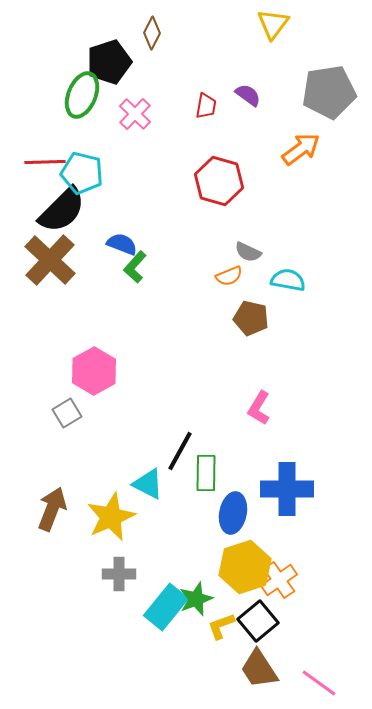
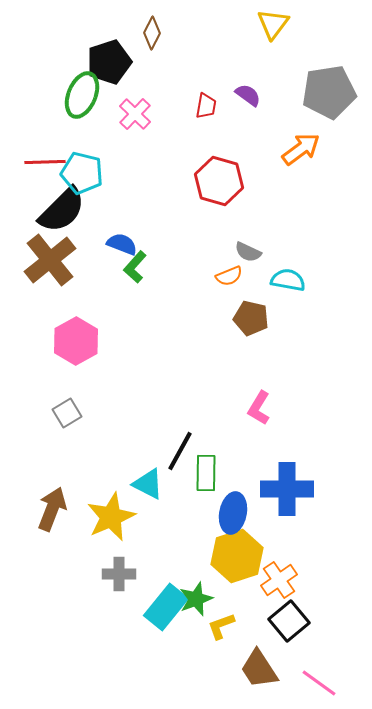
brown cross: rotated 8 degrees clockwise
pink hexagon: moved 18 px left, 30 px up
yellow hexagon: moved 8 px left, 11 px up
black square: moved 31 px right
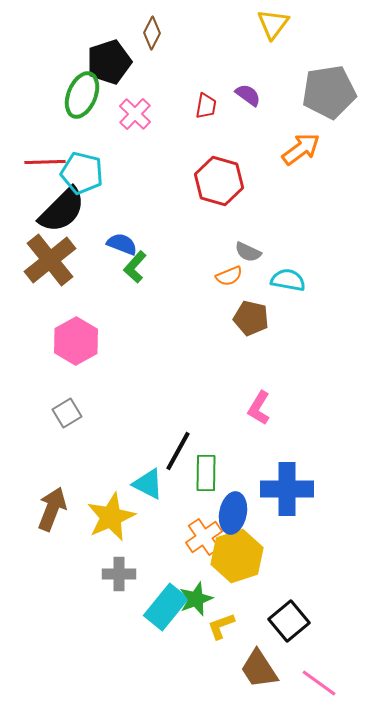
black line: moved 2 px left
orange cross: moved 75 px left, 43 px up
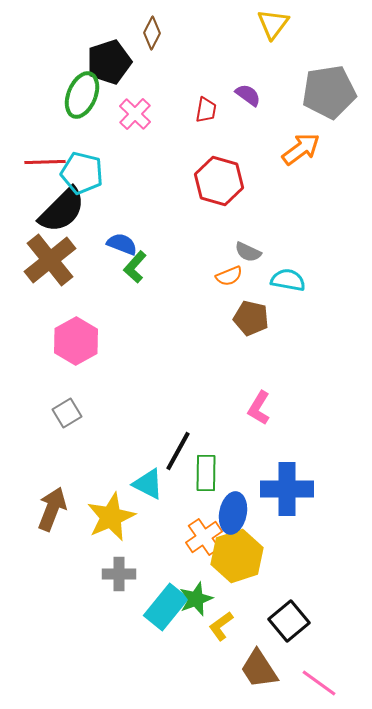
red trapezoid: moved 4 px down
yellow L-shape: rotated 16 degrees counterclockwise
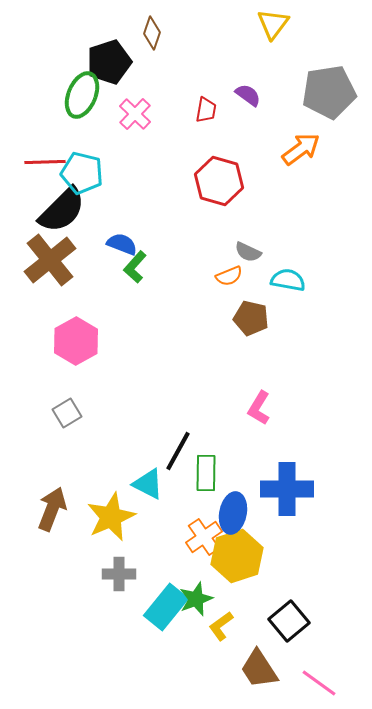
brown diamond: rotated 8 degrees counterclockwise
